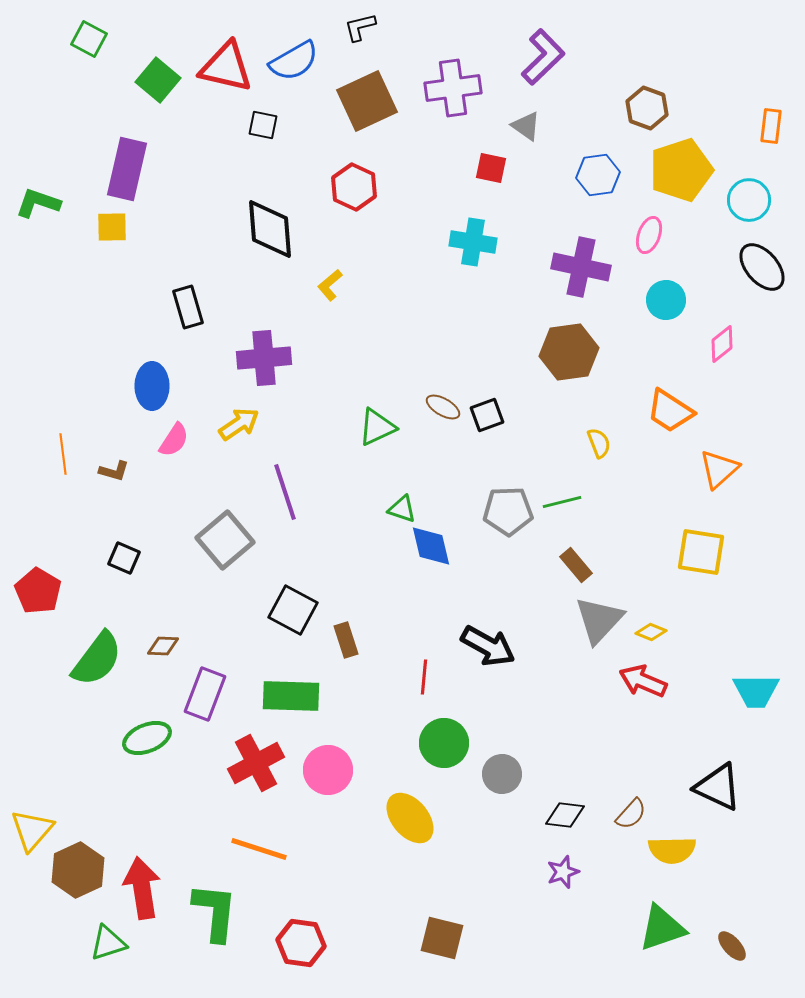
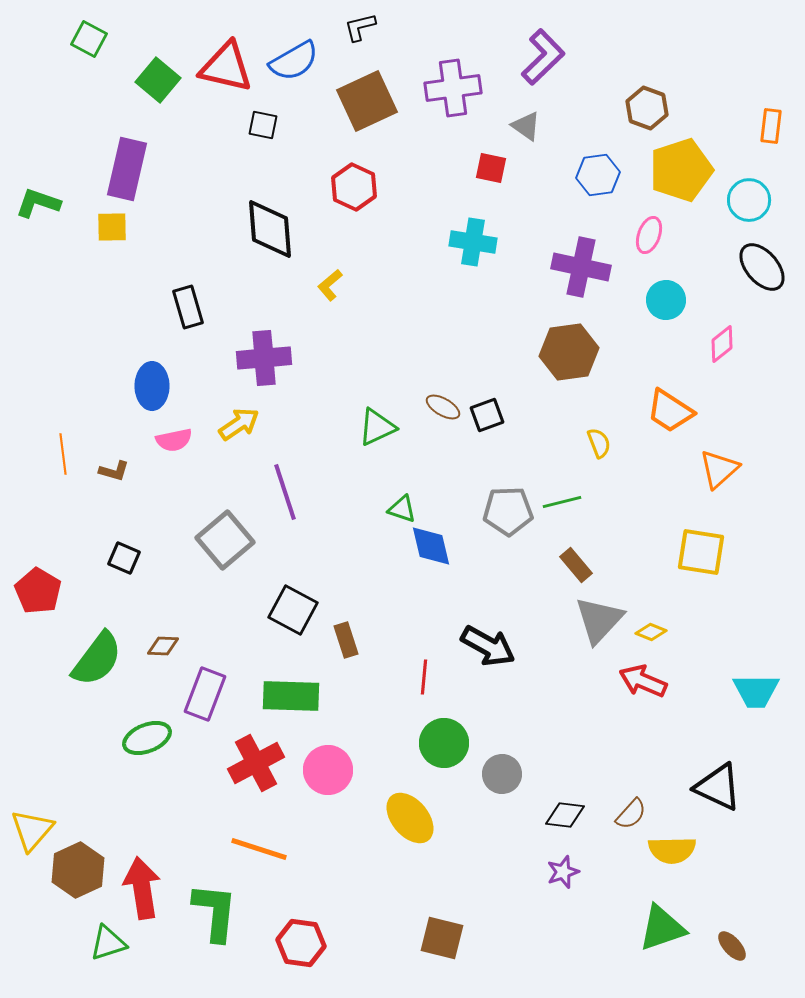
pink semicircle at (174, 440): rotated 45 degrees clockwise
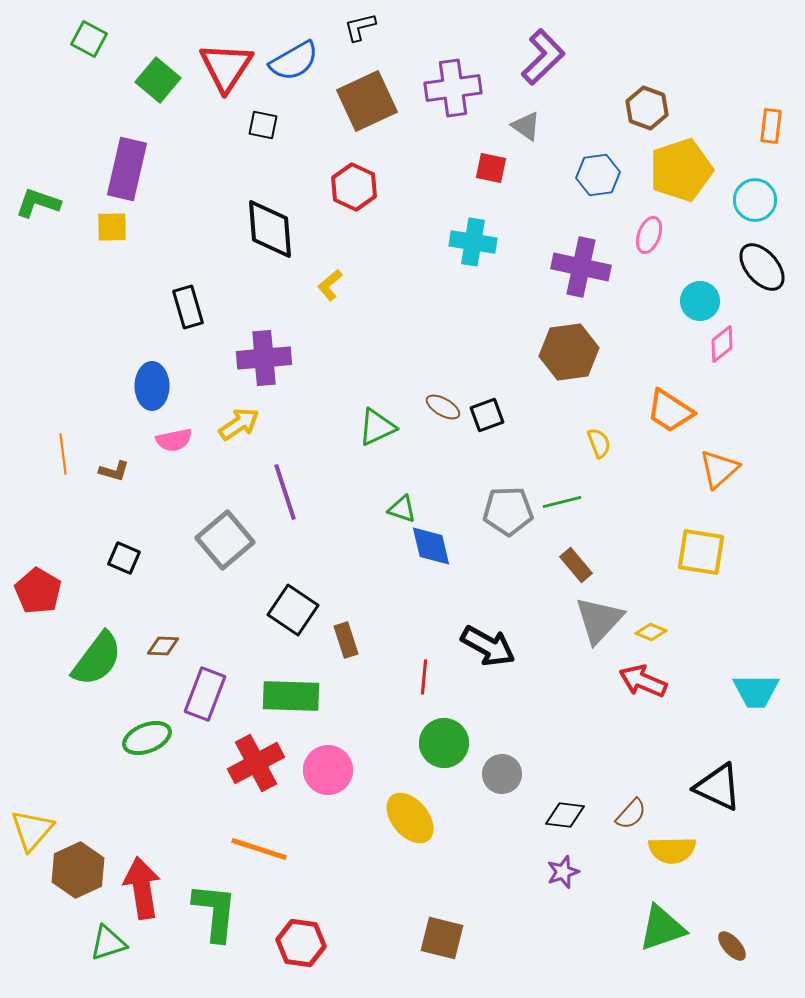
red triangle at (226, 67): rotated 50 degrees clockwise
cyan circle at (749, 200): moved 6 px right
cyan circle at (666, 300): moved 34 px right, 1 px down
black square at (293, 610): rotated 6 degrees clockwise
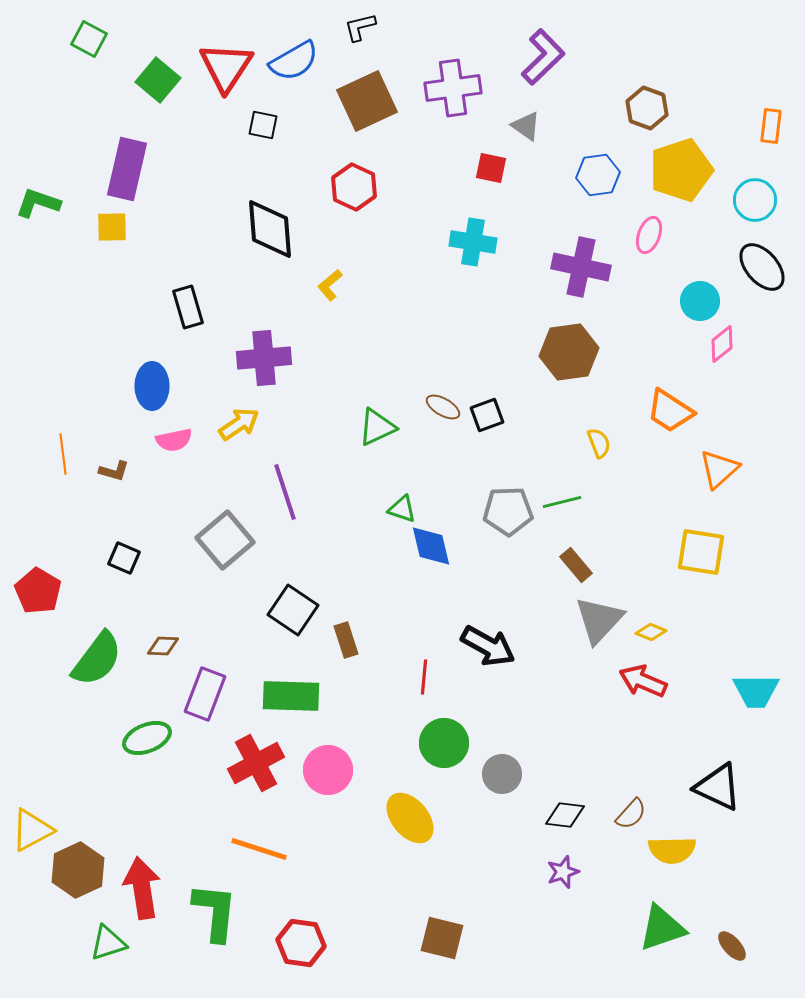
yellow triangle at (32, 830): rotated 21 degrees clockwise
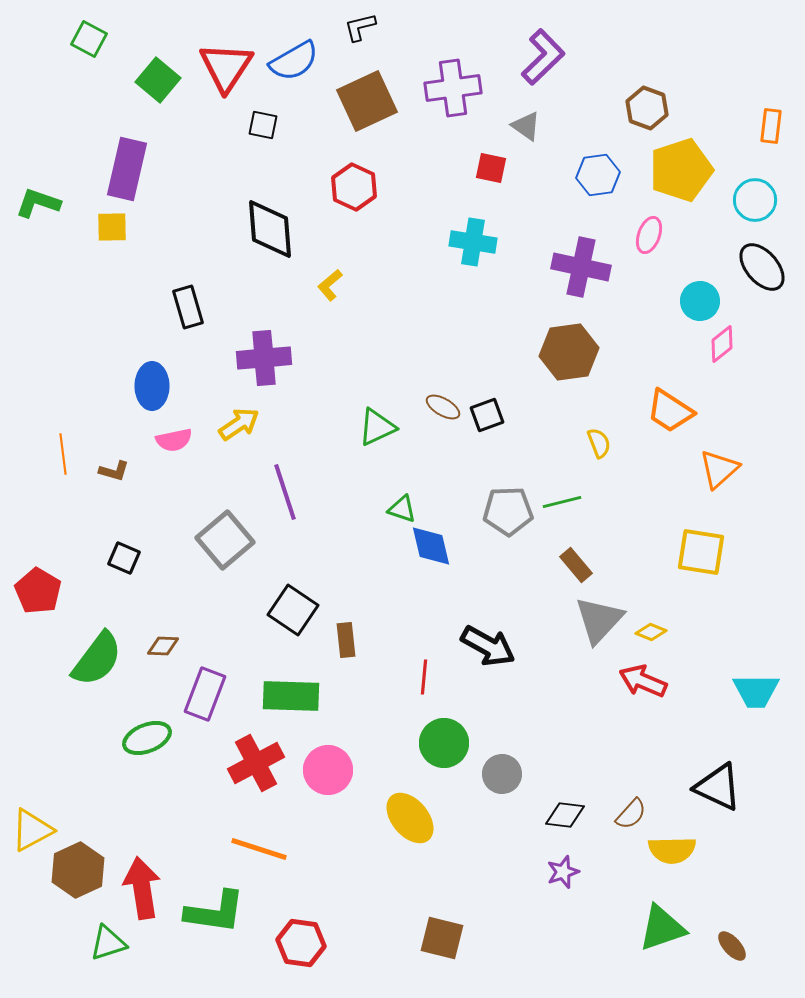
brown rectangle at (346, 640): rotated 12 degrees clockwise
green L-shape at (215, 912): rotated 92 degrees clockwise
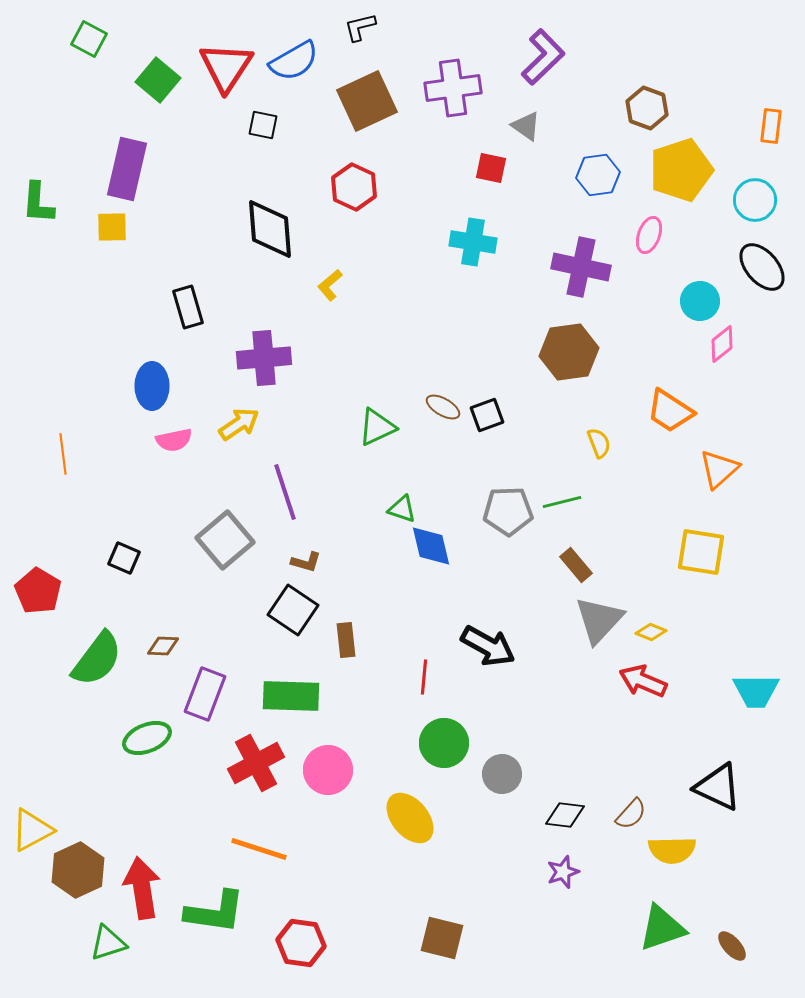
green L-shape at (38, 203): rotated 105 degrees counterclockwise
brown L-shape at (114, 471): moved 192 px right, 91 px down
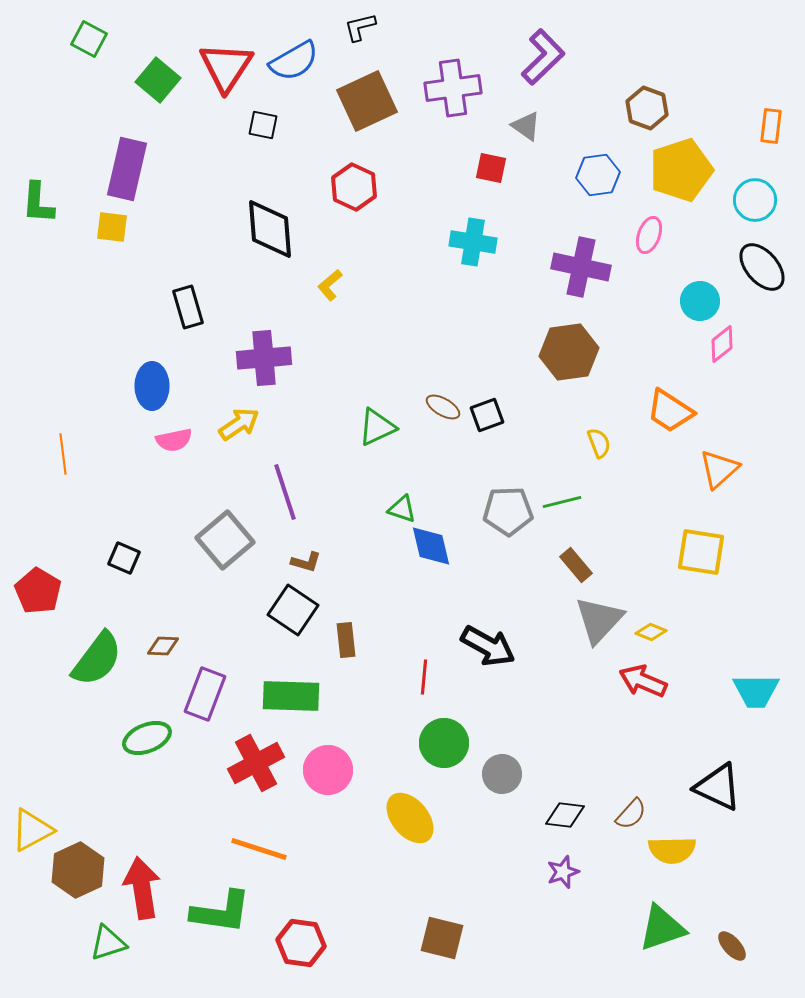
yellow square at (112, 227): rotated 8 degrees clockwise
green L-shape at (215, 912): moved 6 px right
